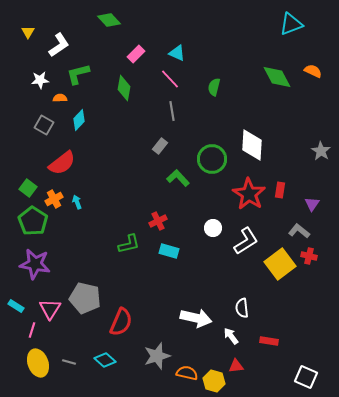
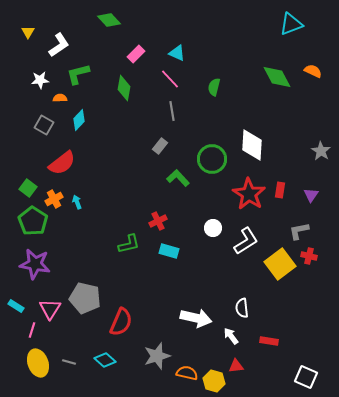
purple triangle at (312, 204): moved 1 px left, 9 px up
gray L-shape at (299, 231): rotated 50 degrees counterclockwise
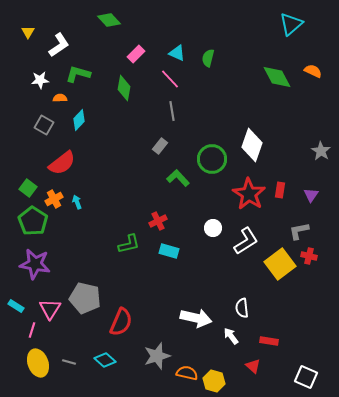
cyan triangle at (291, 24): rotated 20 degrees counterclockwise
green L-shape at (78, 74): rotated 30 degrees clockwise
green semicircle at (214, 87): moved 6 px left, 29 px up
white diamond at (252, 145): rotated 16 degrees clockwise
red triangle at (236, 366): moved 17 px right; rotated 49 degrees clockwise
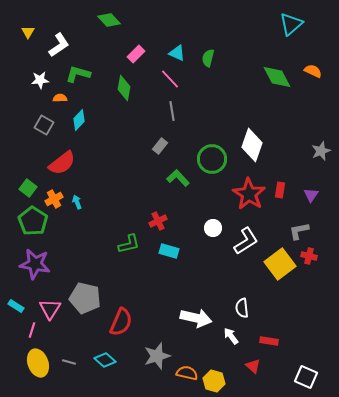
gray star at (321, 151): rotated 18 degrees clockwise
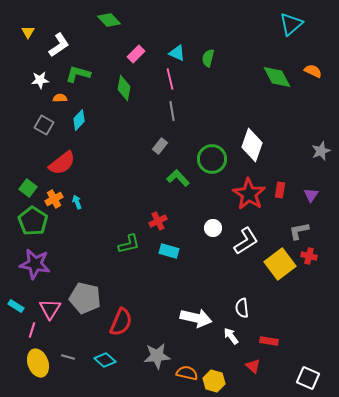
pink line at (170, 79): rotated 30 degrees clockwise
gray star at (157, 356): rotated 12 degrees clockwise
gray line at (69, 362): moved 1 px left, 5 px up
white square at (306, 377): moved 2 px right, 1 px down
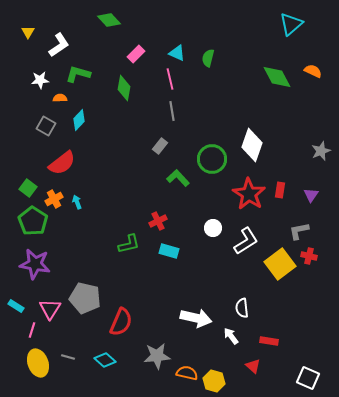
gray square at (44, 125): moved 2 px right, 1 px down
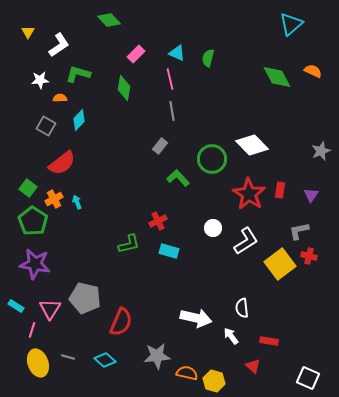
white diamond at (252, 145): rotated 64 degrees counterclockwise
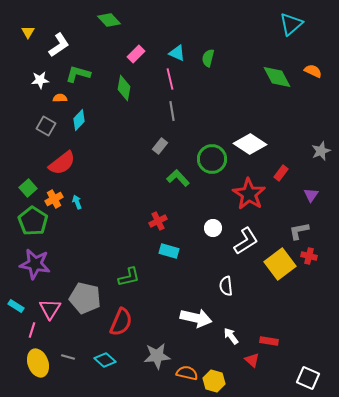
white diamond at (252, 145): moved 2 px left, 1 px up; rotated 12 degrees counterclockwise
green square at (28, 188): rotated 12 degrees clockwise
red rectangle at (280, 190): moved 1 px right, 17 px up; rotated 28 degrees clockwise
green L-shape at (129, 244): moved 33 px down
white semicircle at (242, 308): moved 16 px left, 22 px up
red triangle at (253, 366): moved 1 px left, 6 px up
